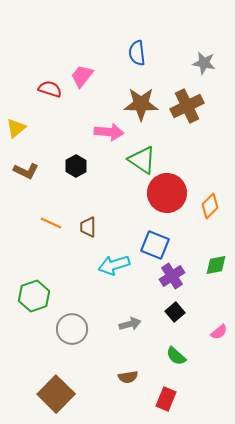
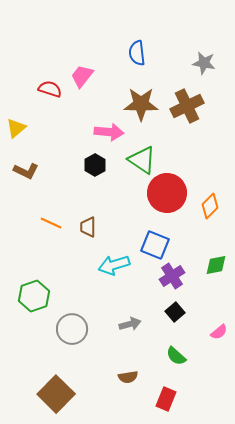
black hexagon: moved 19 px right, 1 px up
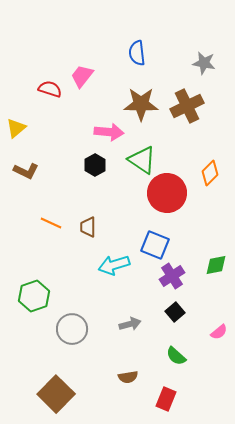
orange diamond: moved 33 px up
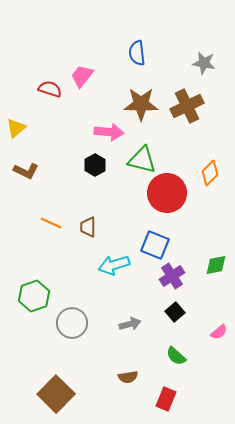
green triangle: rotated 20 degrees counterclockwise
gray circle: moved 6 px up
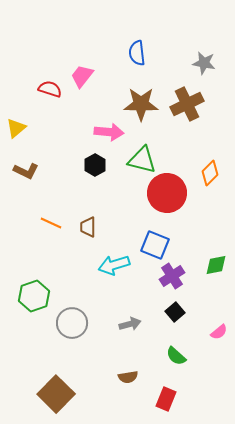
brown cross: moved 2 px up
